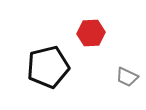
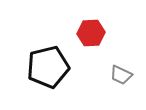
gray trapezoid: moved 6 px left, 2 px up
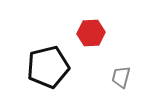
gray trapezoid: moved 2 px down; rotated 80 degrees clockwise
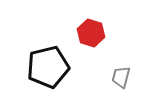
red hexagon: rotated 20 degrees clockwise
